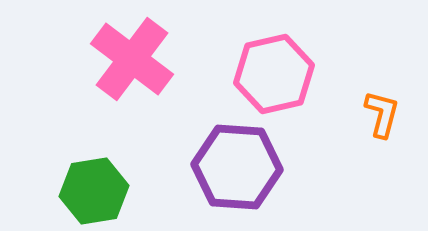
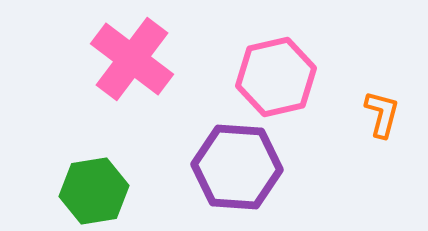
pink hexagon: moved 2 px right, 3 px down
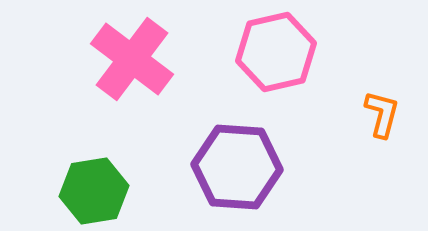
pink hexagon: moved 25 px up
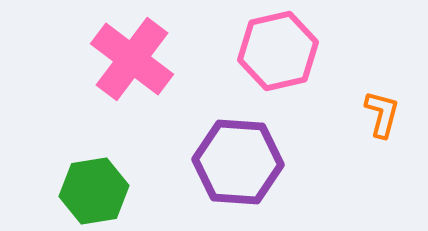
pink hexagon: moved 2 px right, 1 px up
purple hexagon: moved 1 px right, 5 px up
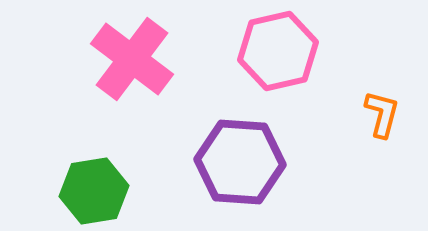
purple hexagon: moved 2 px right
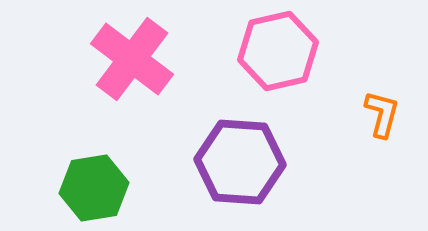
green hexagon: moved 3 px up
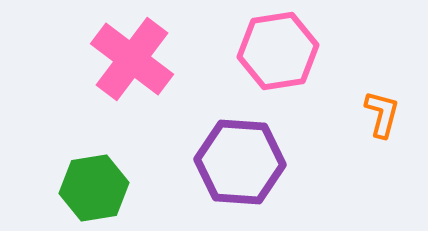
pink hexagon: rotated 4 degrees clockwise
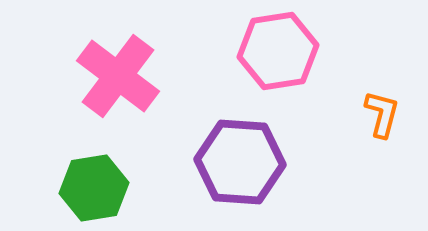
pink cross: moved 14 px left, 17 px down
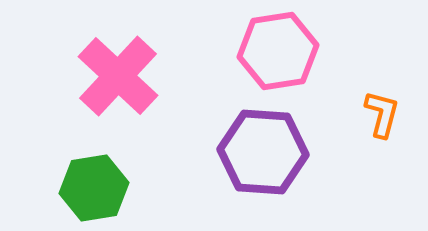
pink cross: rotated 6 degrees clockwise
purple hexagon: moved 23 px right, 10 px up
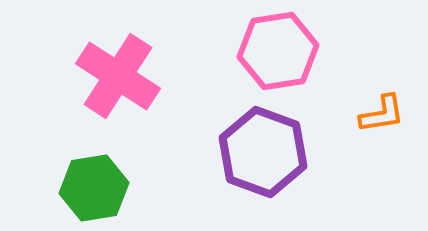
pink cross: rotated 10 degrees counterclockwise
orange L-shape: rotated 66 degrees clockwise
purple hexagon: rotated 16 degrees clockwise
